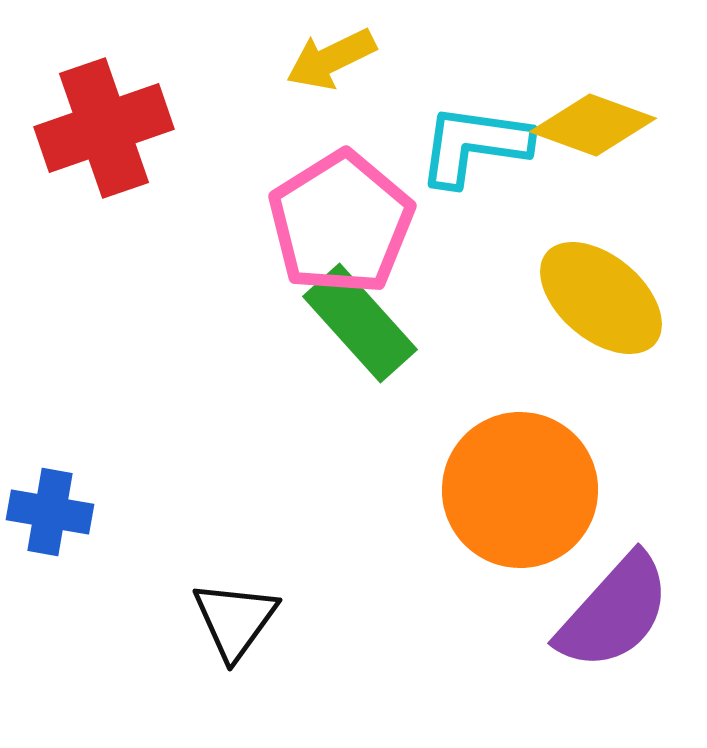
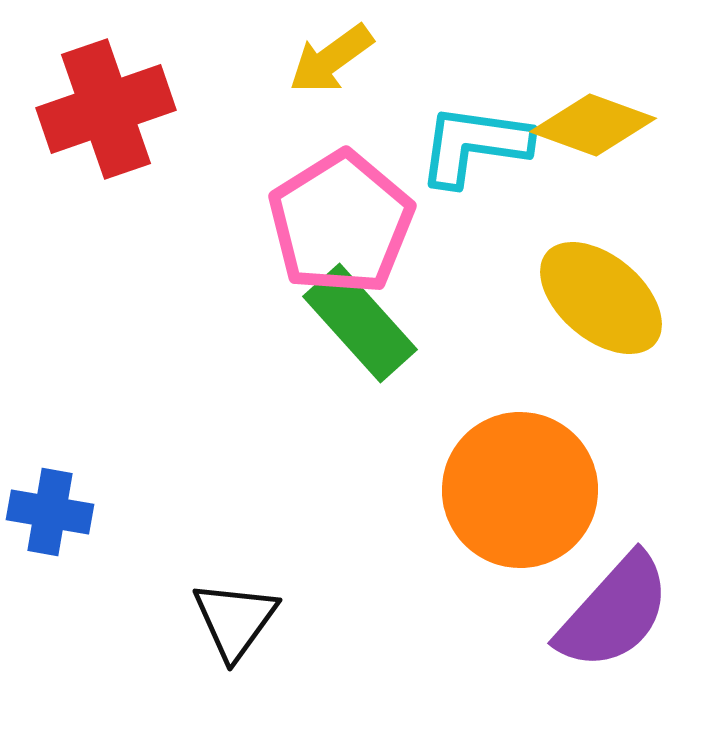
yellow arrow: rotated 10 degrees counterclockwise
red cross: moved 2 px right, 19 px up
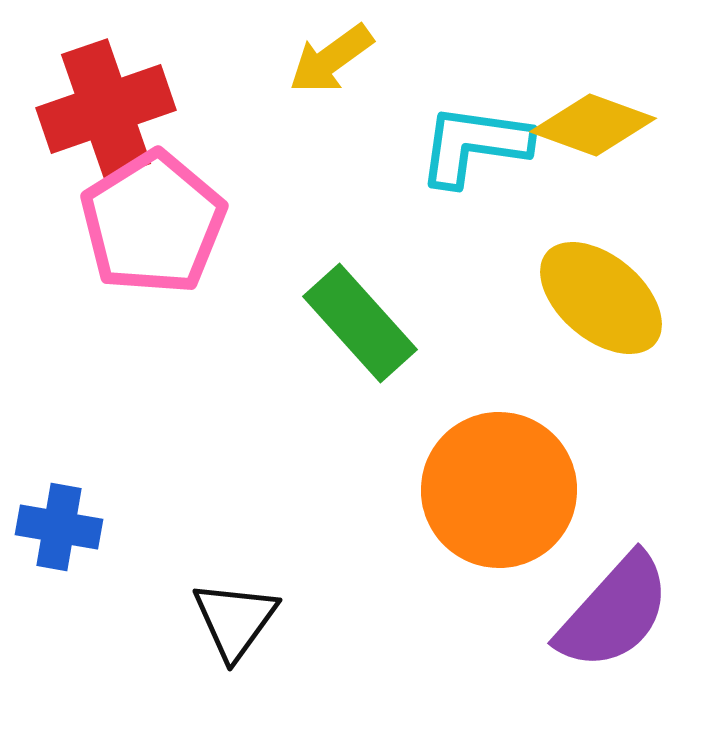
pink pentagon: moved 188 px left
orange circle: moved 21 px left
blue cross: moved 9 px right, 15 px down
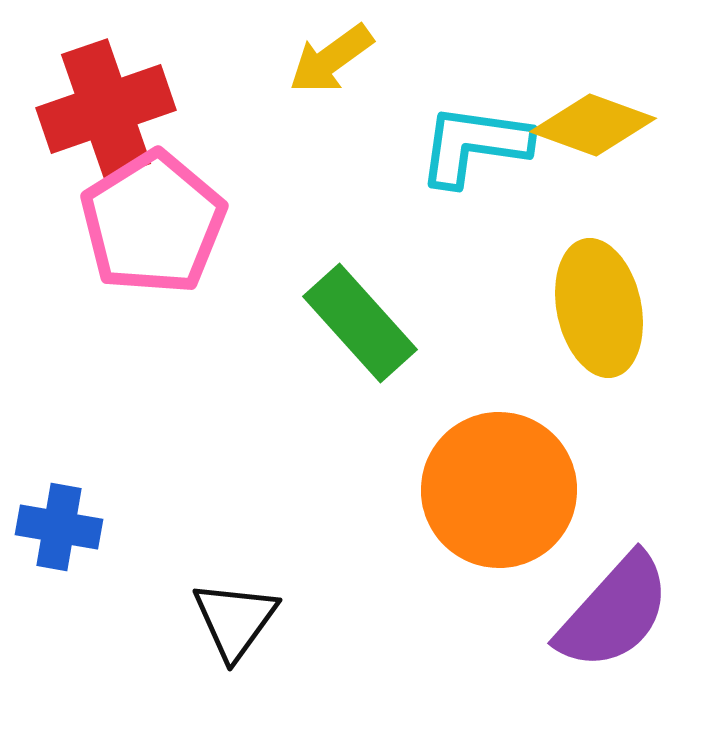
yellow ellipse: moved 2 px left, 10 px down; rotated 38 degrees clockwise
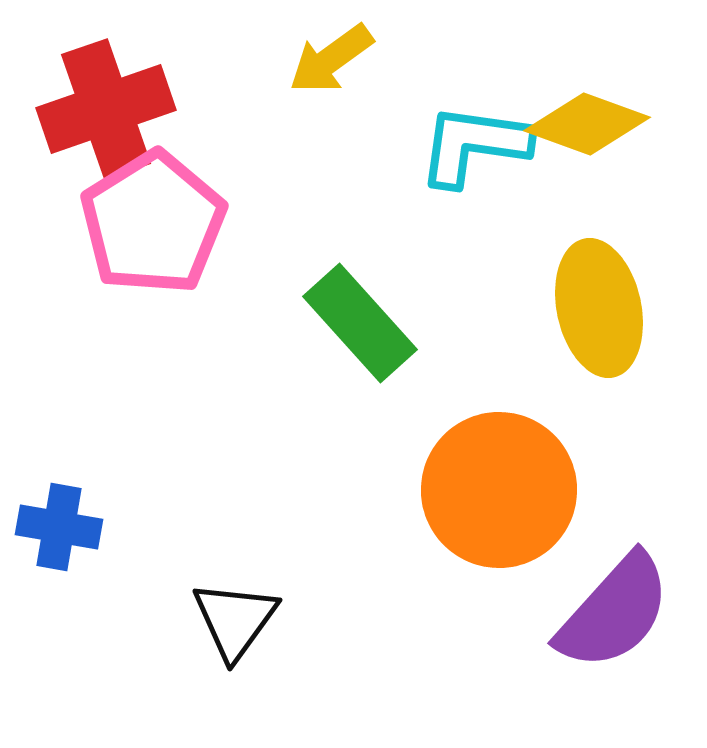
yellow diamond: moved 6 px left, 1 px up
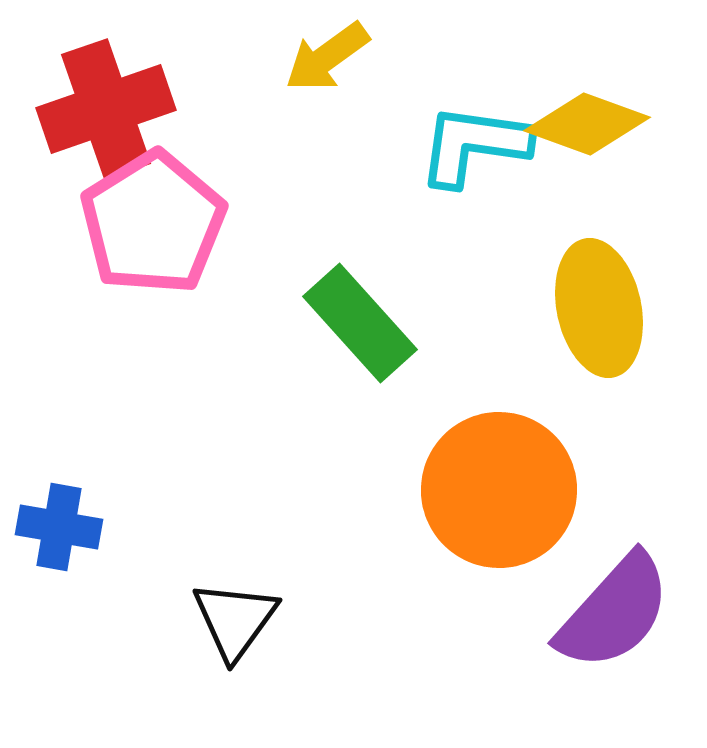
yellow arrow: moved 4 px left, 2 px up
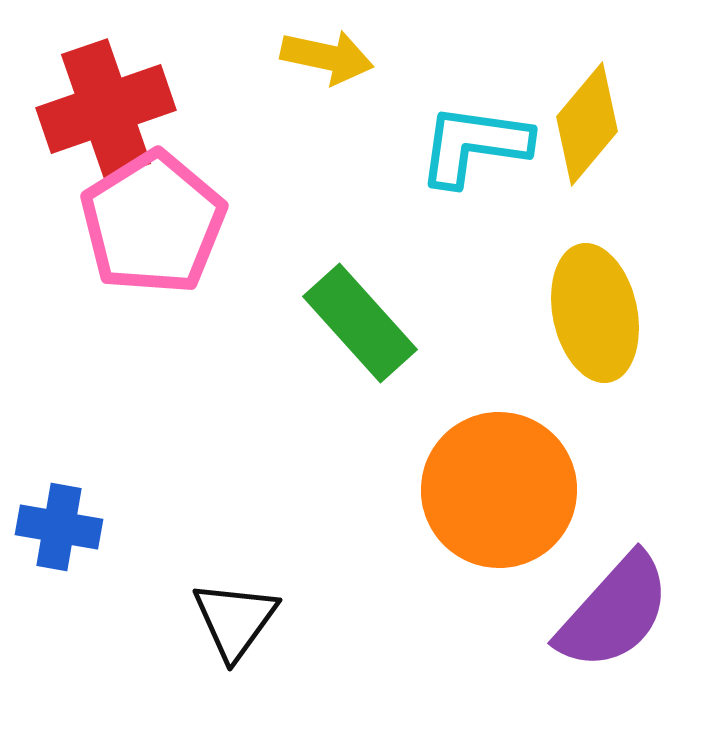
yellow arrow: rotated 132 degrees counterclockwise
yellow diamond: rotated 70 degrees counterclockwise
yellow ellipse: moved 4 px left, 5 px down
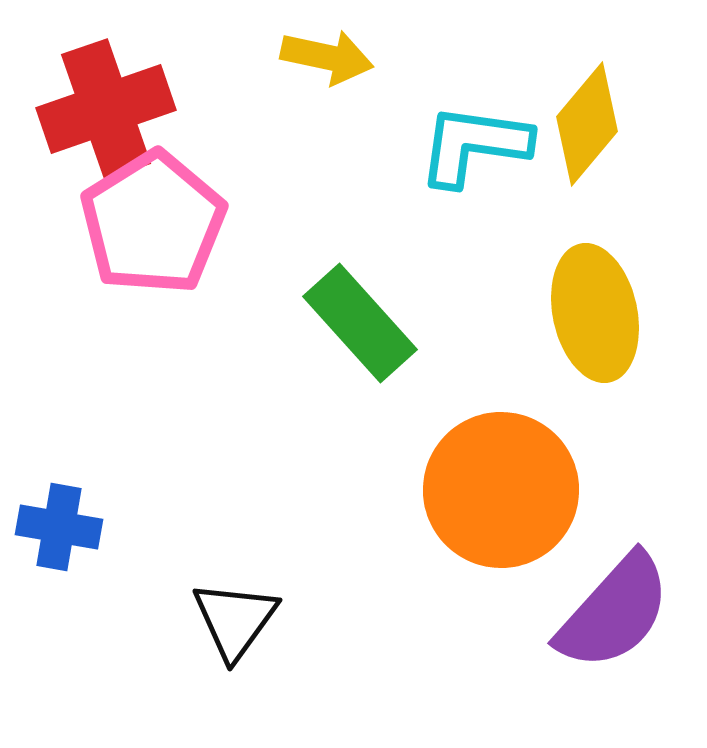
orange circle: moved 2 px right
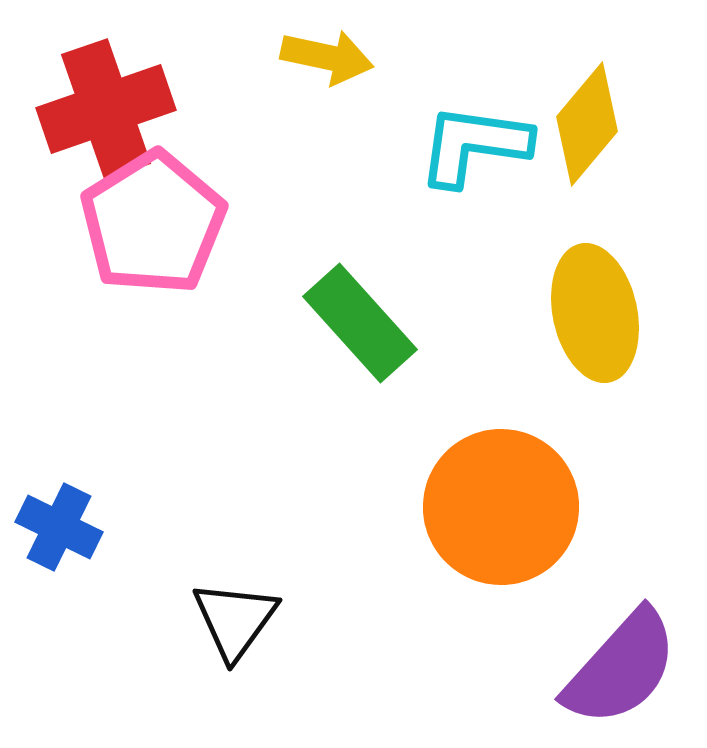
orange circle: moved 17 px down
blue cross: rotated 16 degrees clockwise
purple semicircle: moved 7 px right, 56 px down
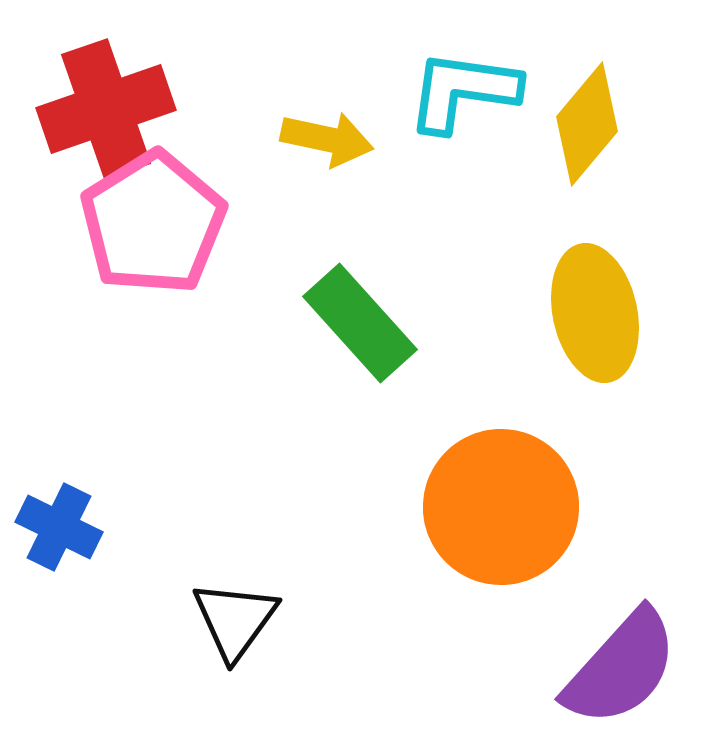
yellow arrow: moved 82 px down
cyan L-shape: moved 11 px left, 54 px up
